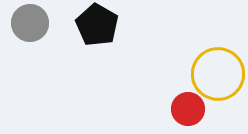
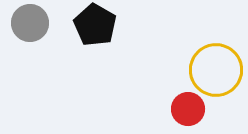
black pentagon: moved 2 px left
yellow circle: moved 2 px left, 4 px up
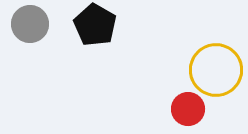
gray circle: moved 1 px down
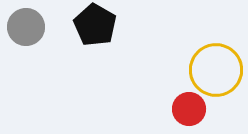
gray circle: moved 4 px left, 3 px down
red circle: moved 1 px right
